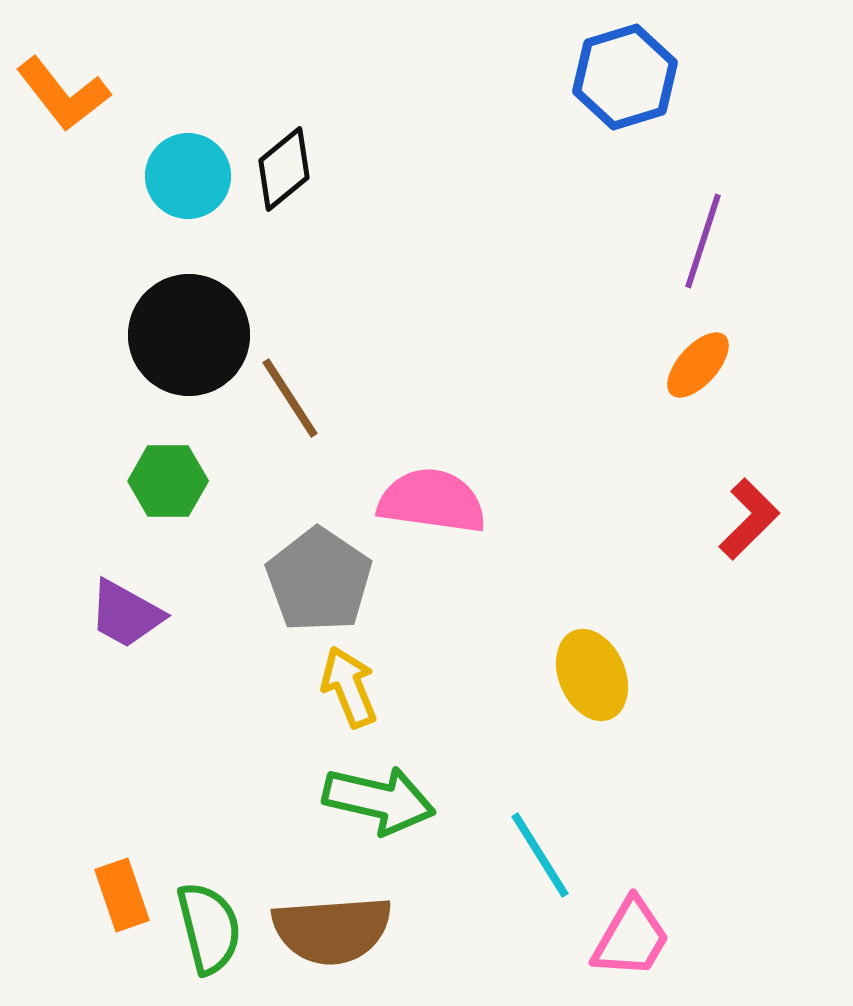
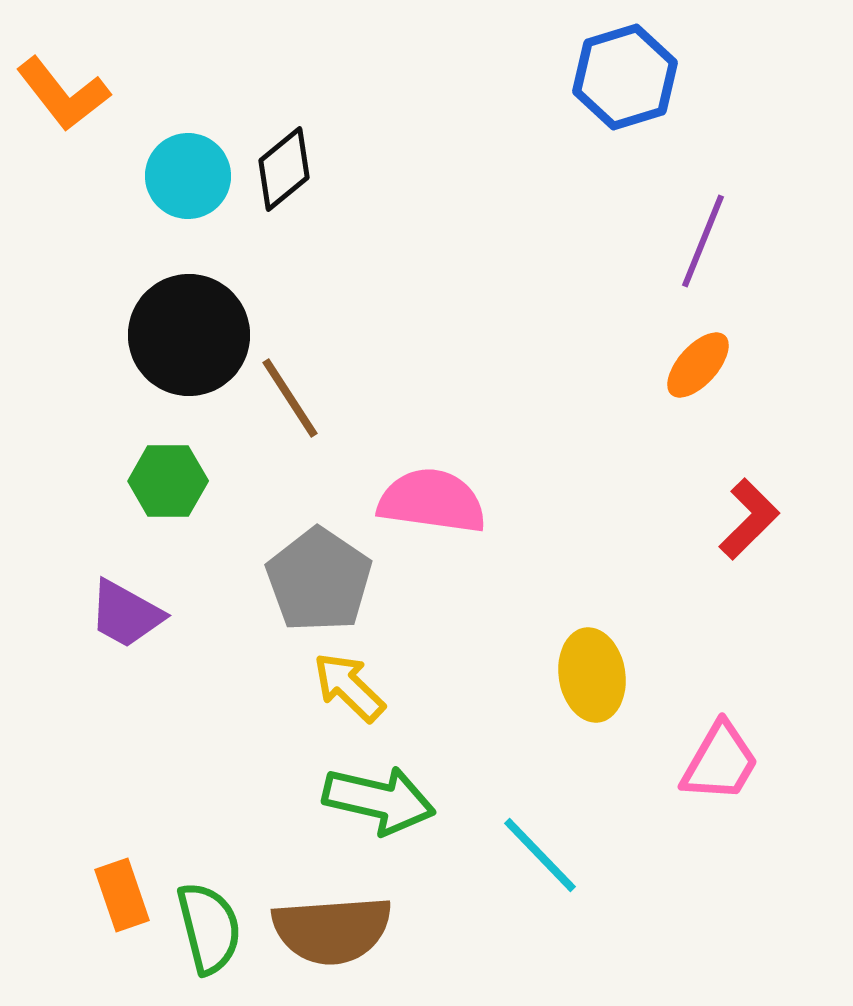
purple line: rotated 4 degrees clockwise
yellow ellipse: rotated 14 degrees clockwise
yellow arrow: rotated 24 degrees counterclockwise
cyan line: rotated 12 degrees counterclockwise
pink trapezoid: moved 89 px right, 176 px up
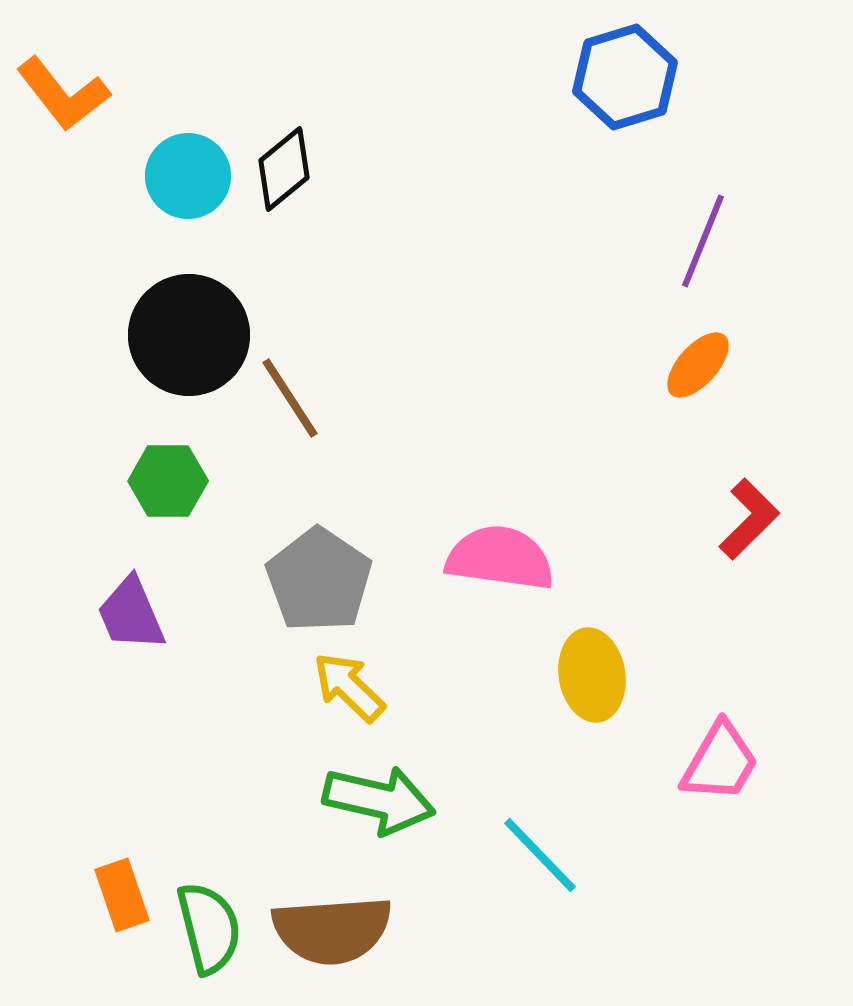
pink semicircle: moved 68 px right, 57 px down
purple trapezoid: moved 5 px right; rotated 38 degrees clockwise
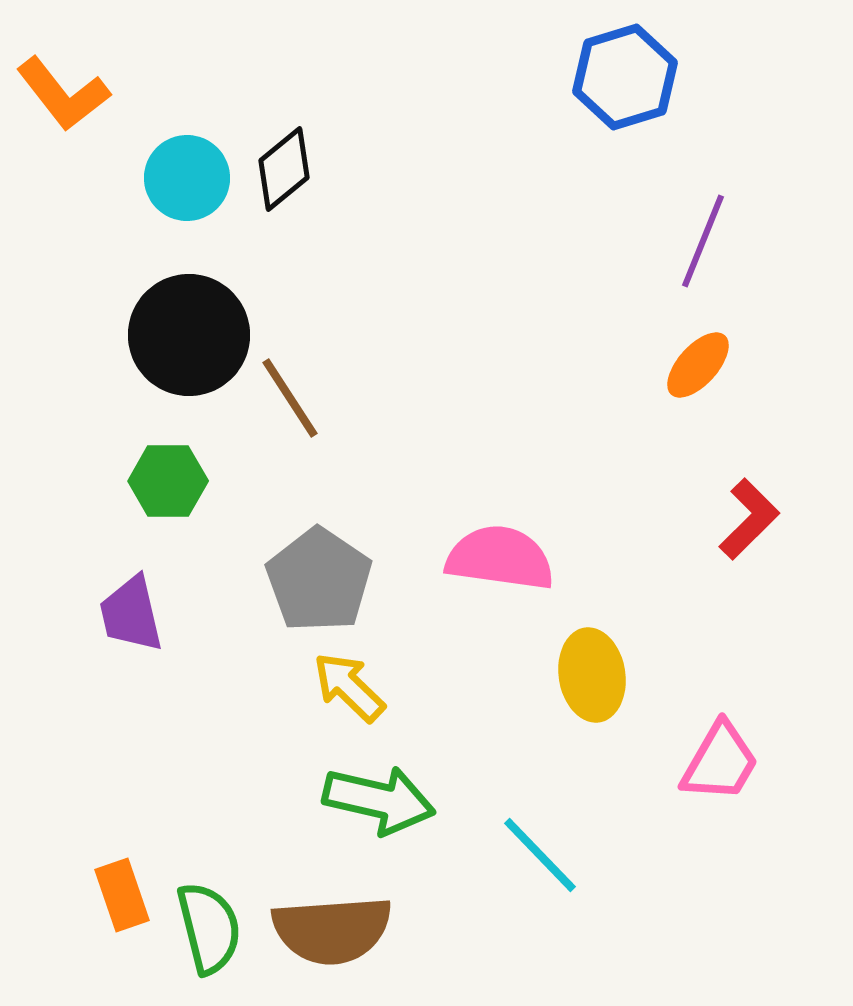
cyan circle: moved 1 px left, 2 px down
purple trapezoid: rotated 10 degrees clockwise
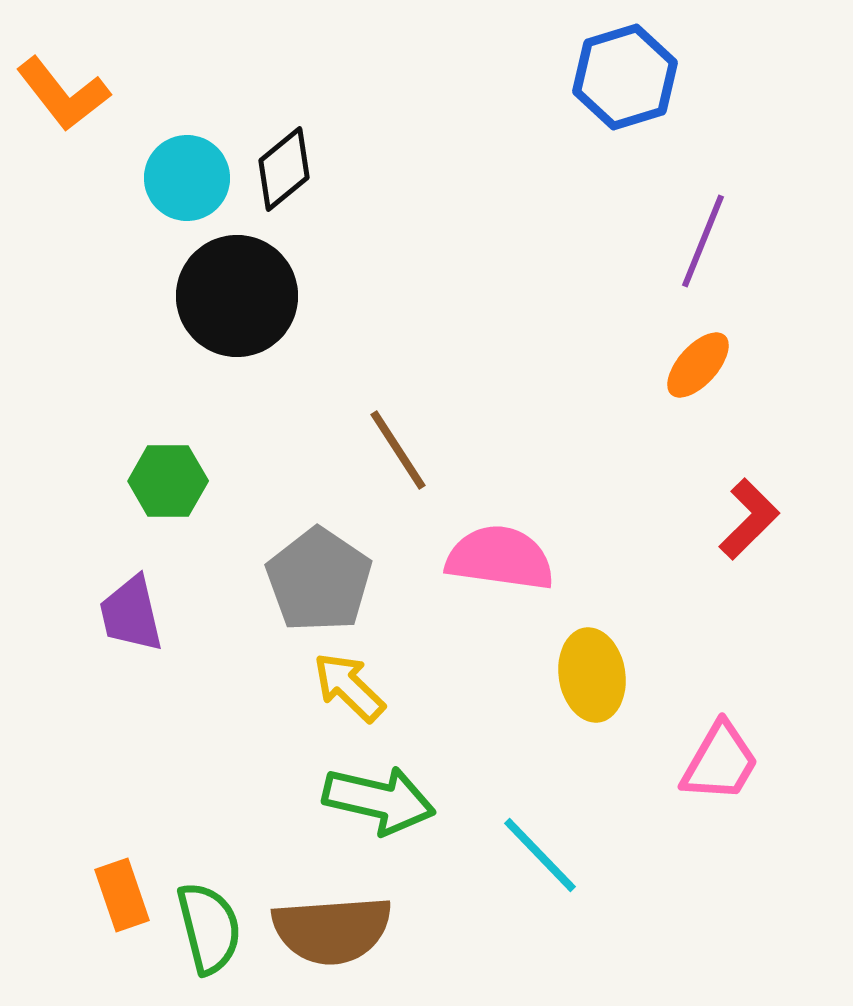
black circle: moved 48 px right, 39 px up
brown line: moved 108 px right, 52 px down
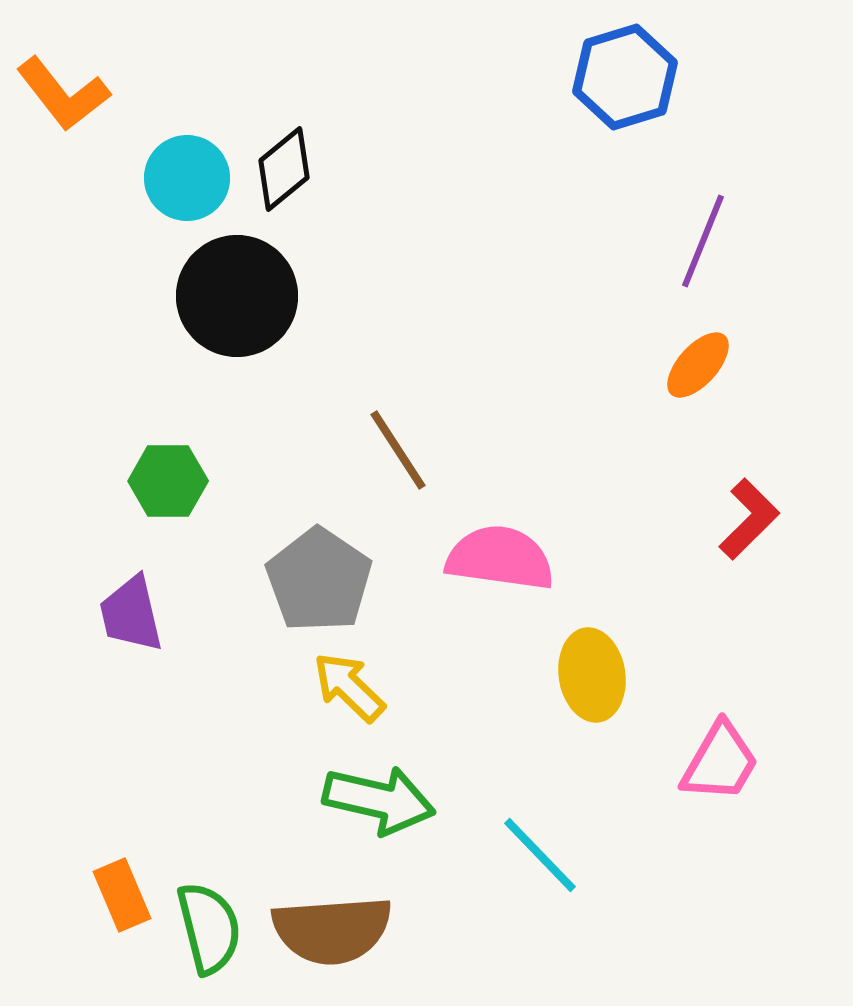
orange rectangle: rotated 4 degrees counterclockwise
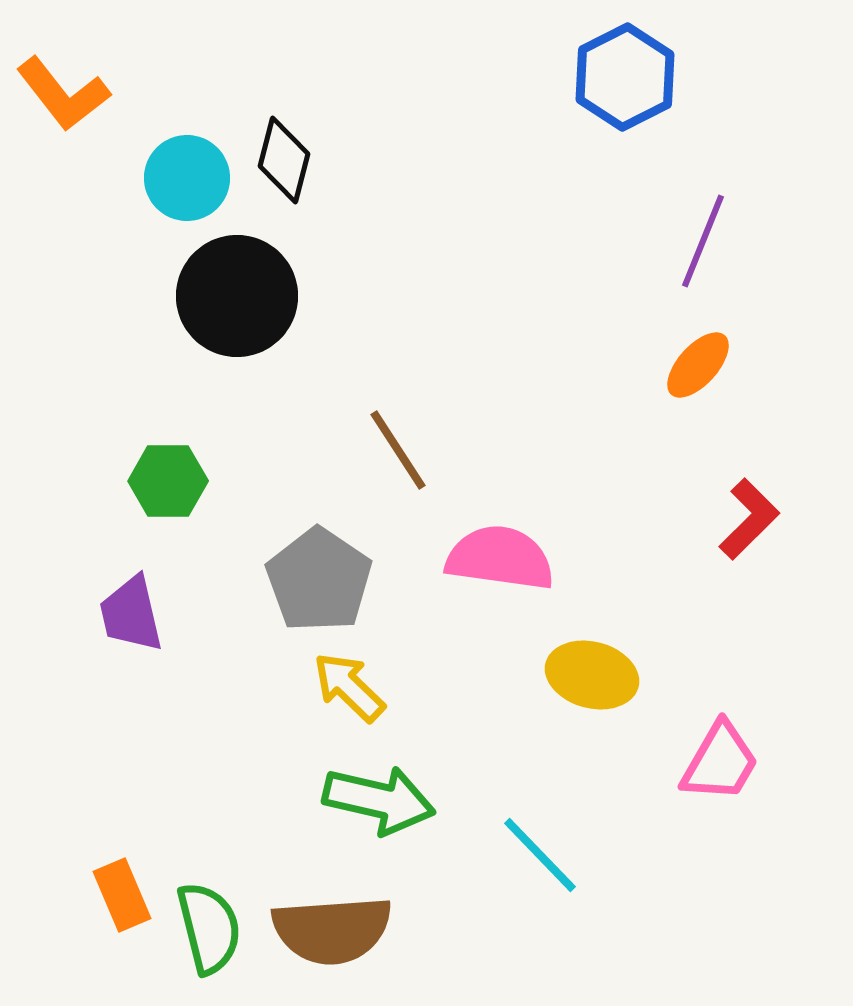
blue hexagon: rotated 10 degrees counterclockwise
black diamond: moved 9 px up; rotated 36 degrees counterclockwise
yellow ellipse: rotated 66 degrees counterclockwise
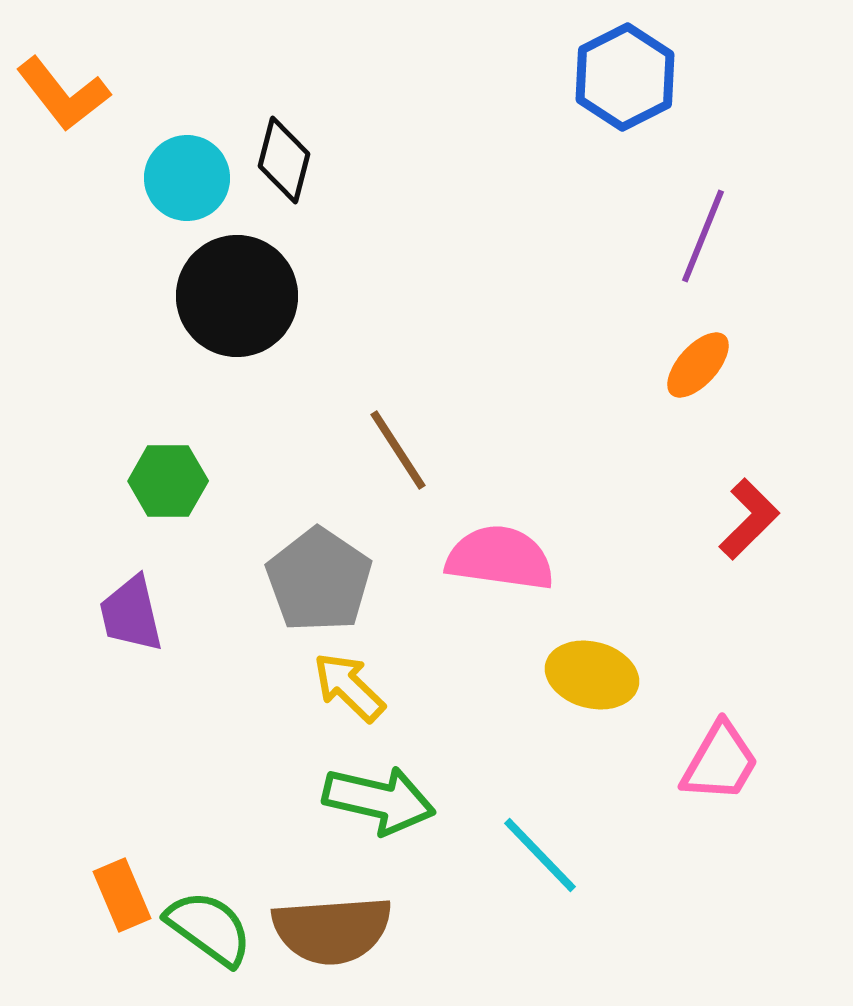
purple line: moved 5 px up
green semicircle: rotated 40 degrees counterclockwise
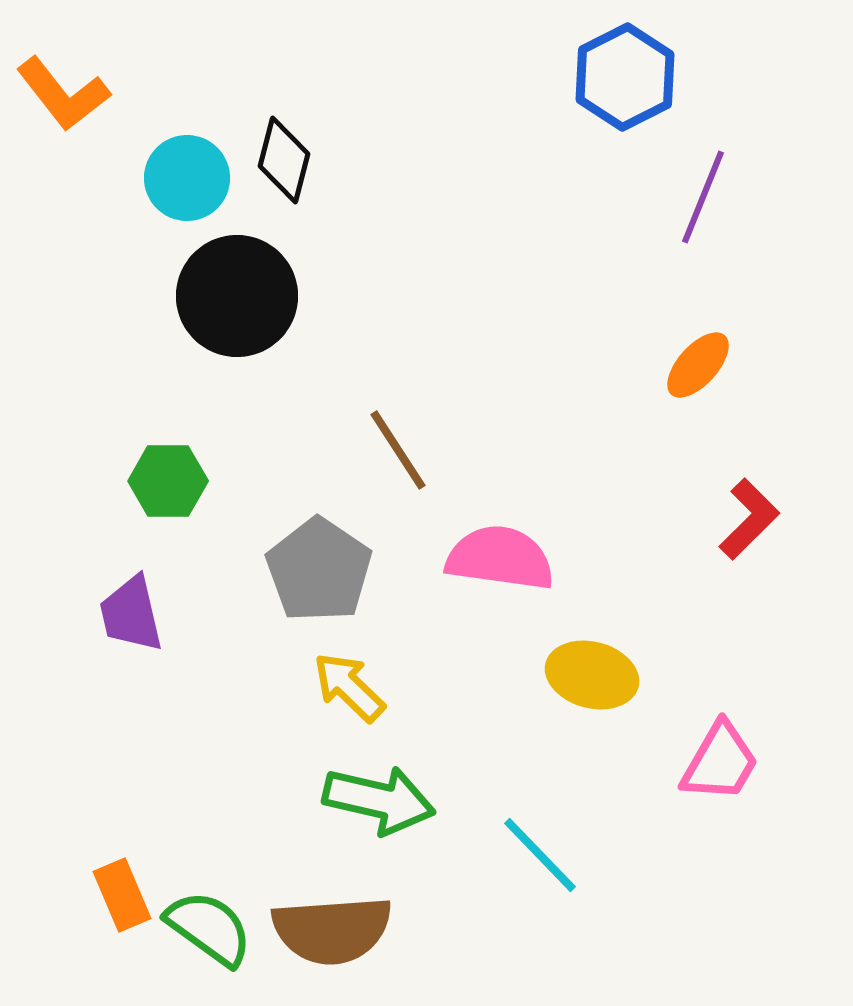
purple line: moved 39 px up
gray pentagon: moved 10 px up
